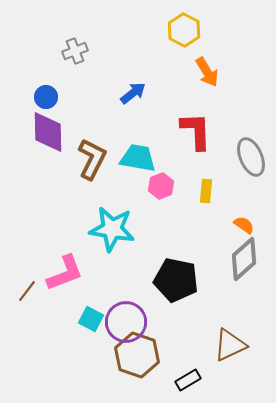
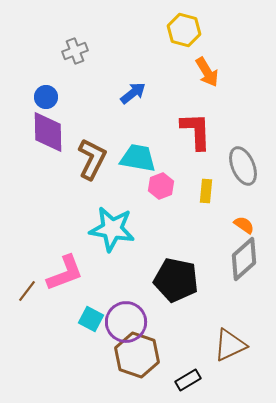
yellow hexagon: rotated 12 degrees counterclockwise
gray ellipse: moved 8 px left, 9 px down
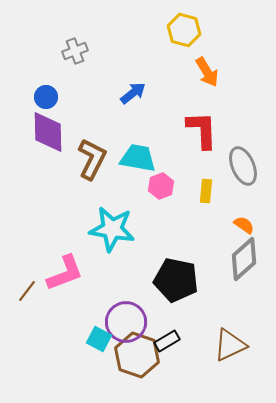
red L-shape: moved 6 px right, 1 px up
cyan square: moved 8 px right, 20 px down
black rectangle: moved 21 px left, 39 px up
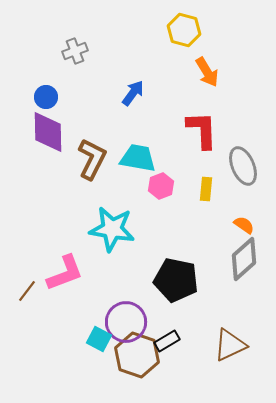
blue arrow: rotated 16 degrees counterclockwise
yellow rectangle: moved 2 px up
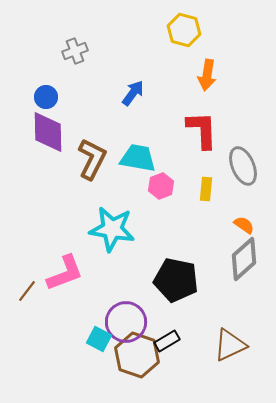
orange arrow: moved 3 px down; rotated 40 degrees clockwise
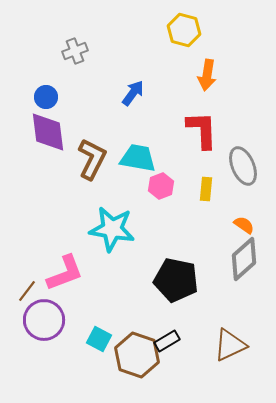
purple diamond: rotated 6 degrees counterclockwise
purple circle: moved 82 px left, 2 px up
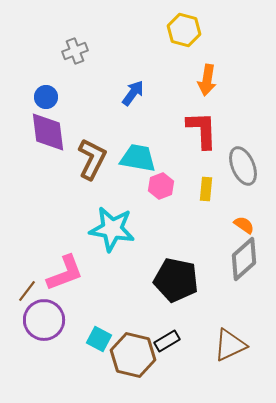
orange arrow: moved 5 px down
brown hexagon: moved 4 px left; rotated 6 degrees counterclockwise
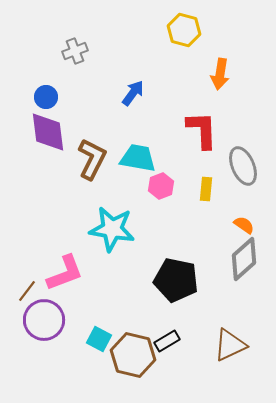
orange arrow: moved 13 px right, 6 px up
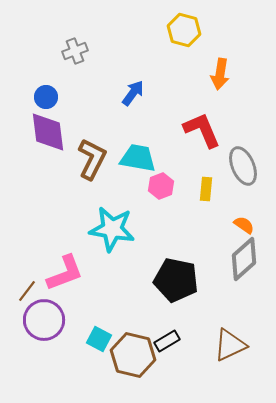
red L-shape: rotated 21 degrees counterclockwise
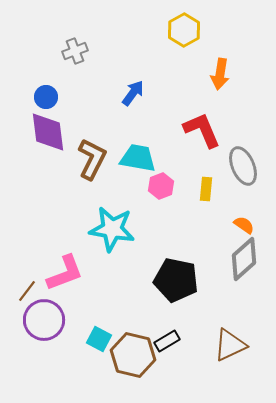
yellow hexagon: rotated 16 degrees clockwise
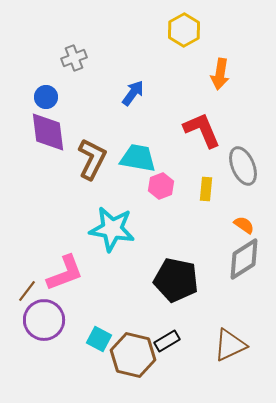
gray cross: moved 1 px left, 7 px down
gray diamond: rotated 9 degrees clockwise
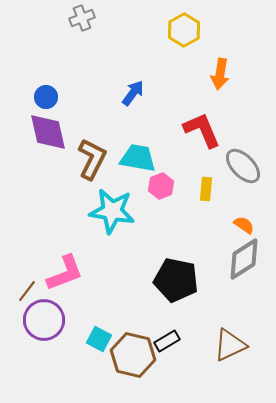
gray cross: moved 8 px right, 40 px up
purple diamond: rotated 6 degrees counterclockwise
gray ellipse: rotated 21 degrees counterclockwise
cyan star: moved 18 px up
